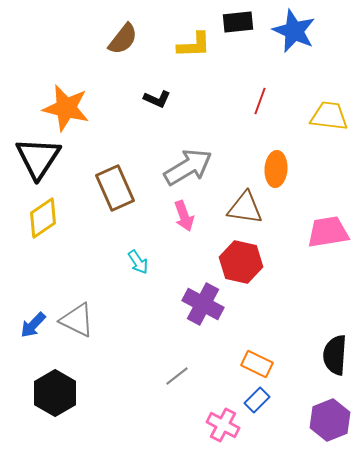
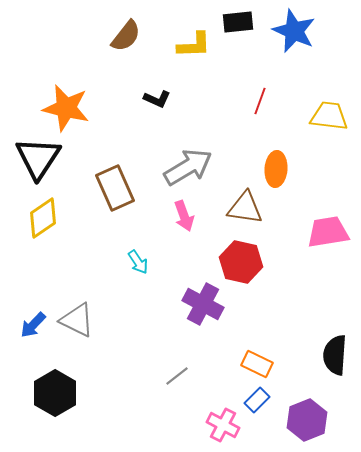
brown semicircle: moved 3 px right, 3 px up
purple hexagon: moved 23 px left
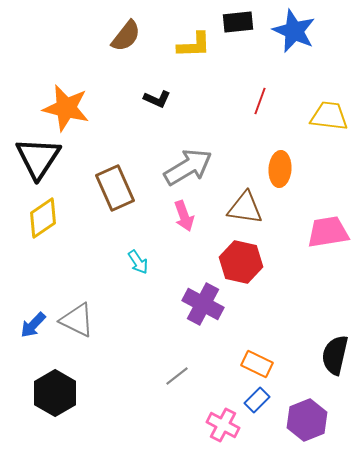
orange ellipse: moved 4 px right
black semicircle: rotated 9 degrees clockwise
